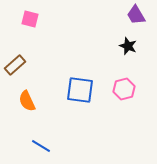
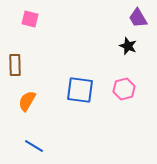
purple trapezoid: moved 2 px right, 3 px down
brown rectangle: rotated 50 degrees counterclockwise
orange semicircle: rotated 55 degrees clockwise
blue line: moved 7 px left
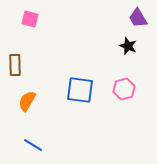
blue line: moved 1 px left, 1 px up
